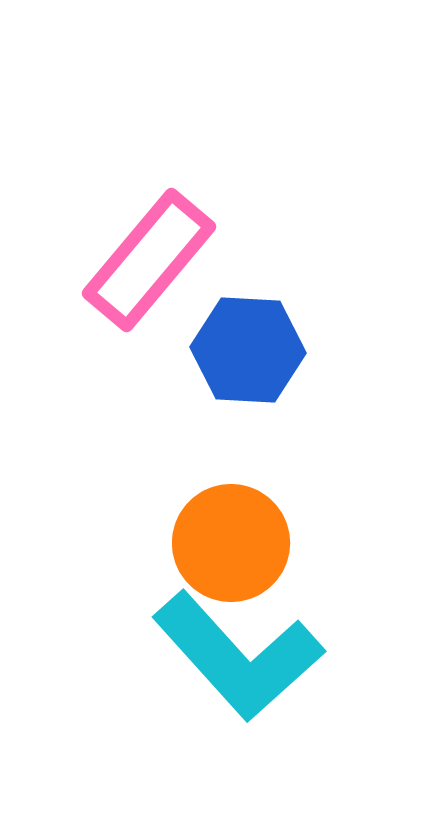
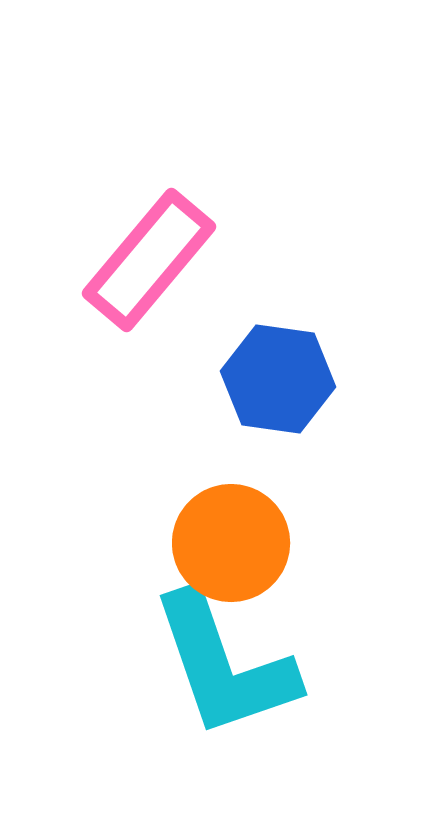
blue hexagon: moved 30 px right, 29 px down; rotated 5 degrees clockwise
cyan L-shape: moved 14 px left, 9 px down; rotated 23 degrees clockwise
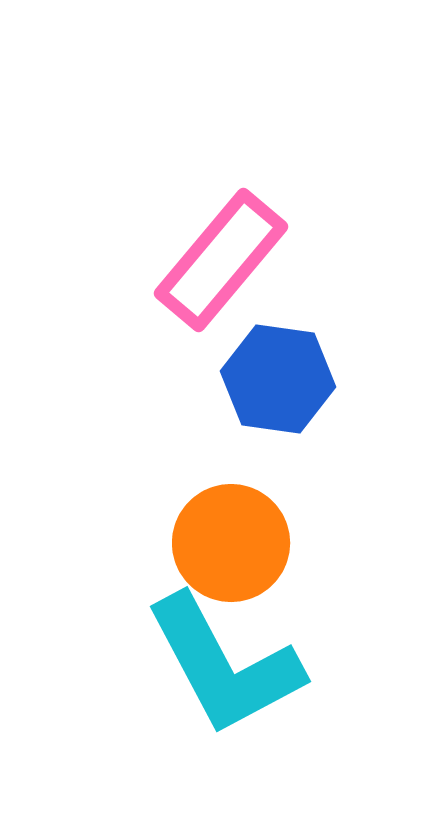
pink rectangle: moved 72 px right
cyan L-shape: rotated 9 degrees counterclockwise
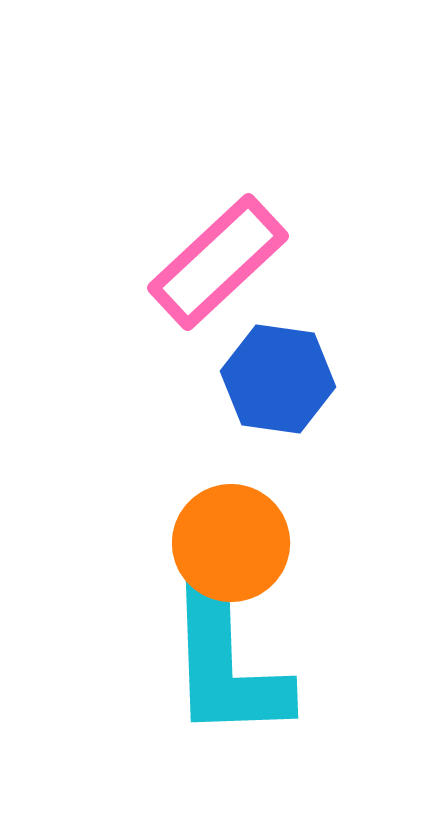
pink rectangle: moved 3 px left, 2 px down; rotated 7 degrees clockwise
cyan L-shape: moved 3 px right; rotated 26 degrees clockwise
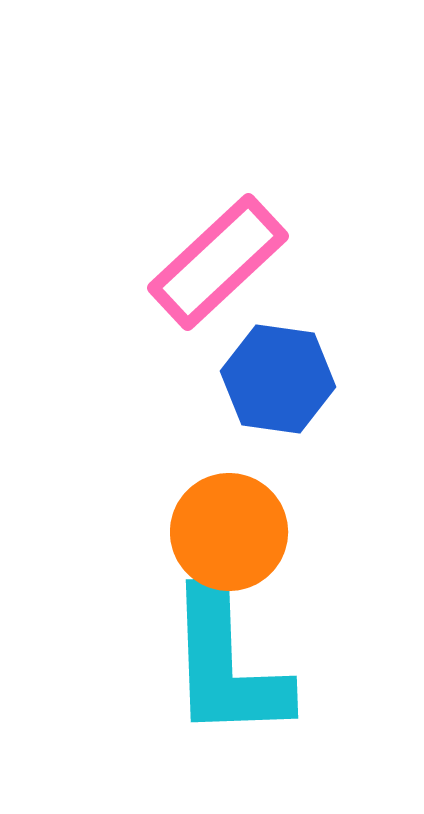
orange circle: moved 2 px left, 11 px up
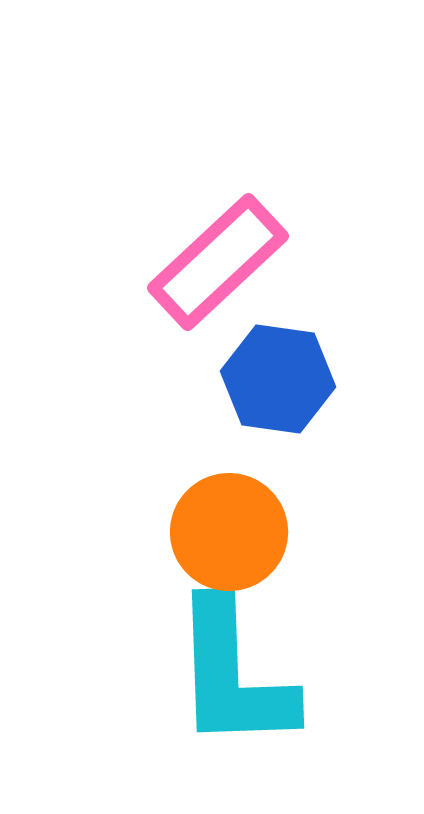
cyan L-shape: moved 6 px right, 10 px down
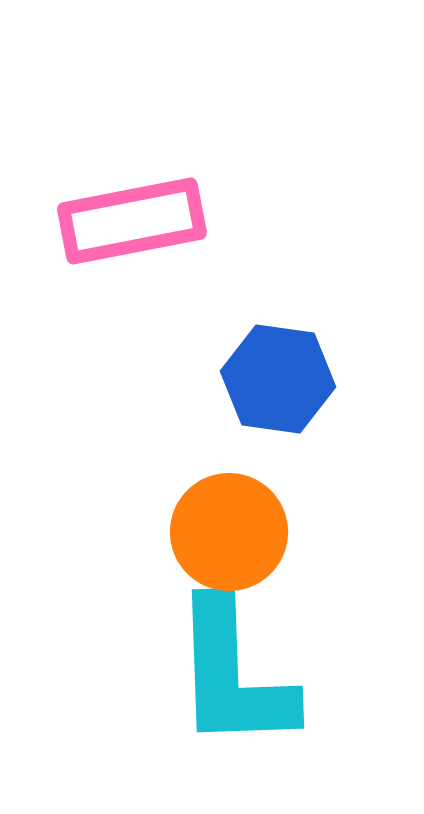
pink rectangle: moved 86 px left, 41 px up; rotated 32 degrees clockwise
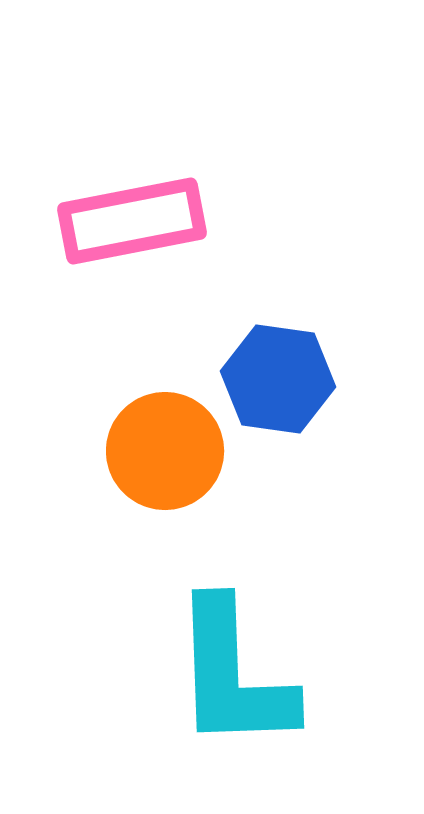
orange circle: moved 64 px left, 81 px up
